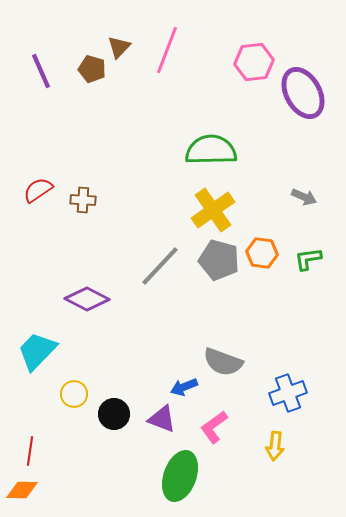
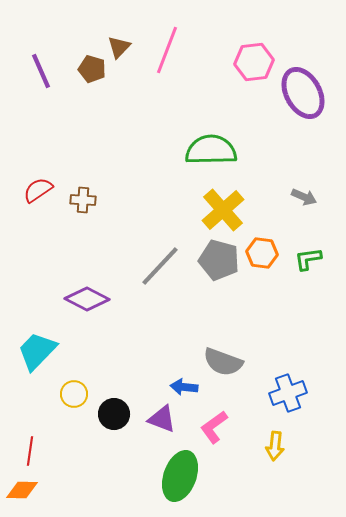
yellow cross: moved 10 px right; rotated 6 degrees counterclockwise
blue arrow: rotated 28 degrees clockwise
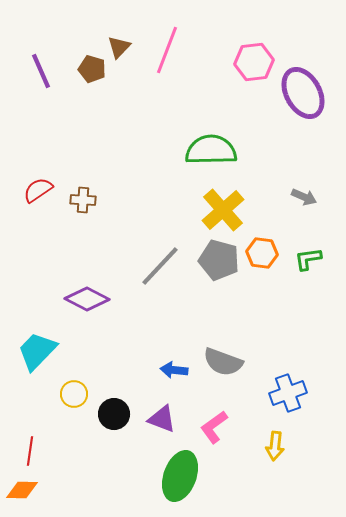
blue arrow: moved 10 px left, 17 px up
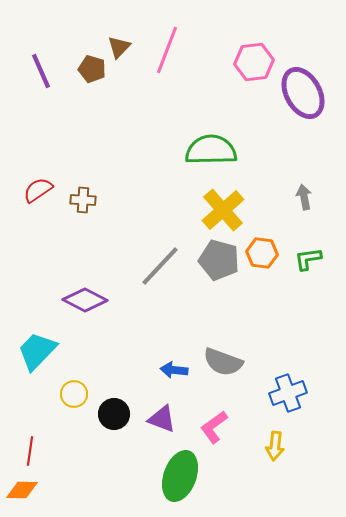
gray arrow: rotated 125 degrees counterclockwise
purple diamond: moved 2 px left, 1 px down
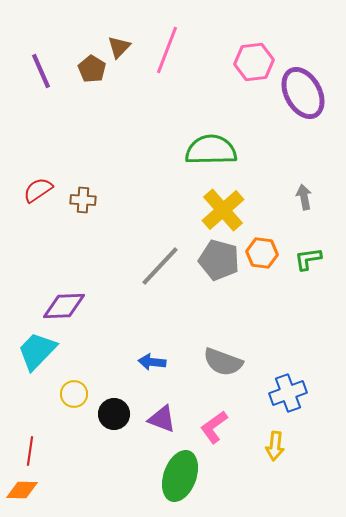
brown pentagon: rotated 16 degrees clockwise
purple diamond: moved 21 px left, 6 px down; rotated 30 degrees counterclockwise
blue arrow: moved 22 px left, 8 px up
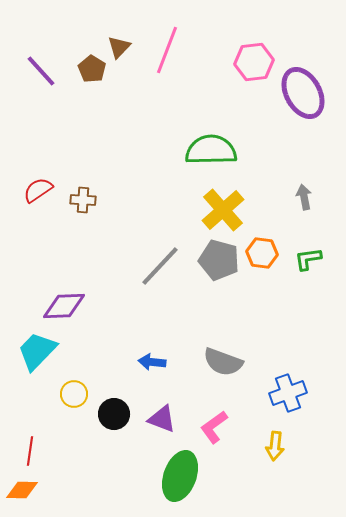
purple line: rotated 18 degrees counterclockwise
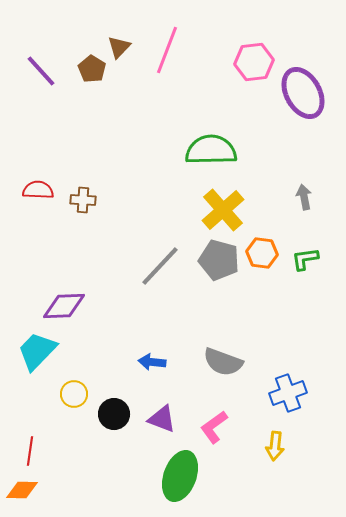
red semicircle: rotated 36 degrees clockwise
green L-shape: moved 3 px left
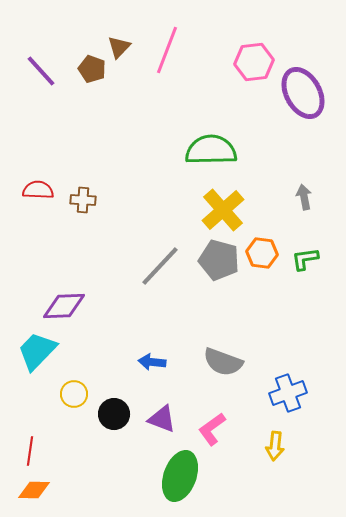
brown pentagon: rotated 12 degrees counterclockwise
pink L-shape: moved 2 px left, 2 px down
orange diamond: moved 12 px right
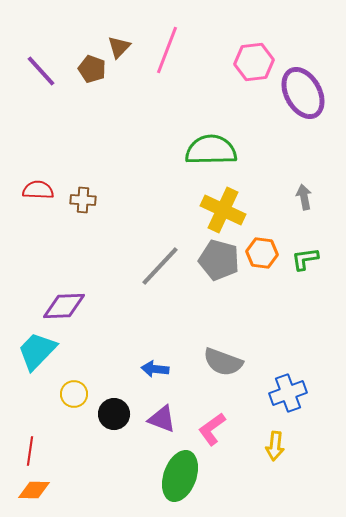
yellow cross: rotated 24 degrees counterclockwise
blue arrow: moved 3 px right, 7 px down
